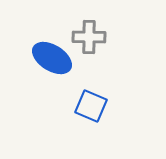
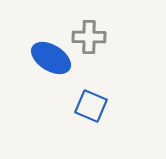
blue ellipse: moved 1 px left
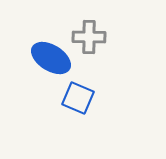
blue square: moved 13 px left, 8 px up
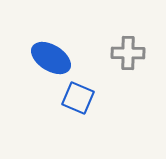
gray cross: moved 39 px right, 16 px down
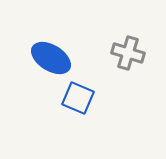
gray cross: rotated 16 degrees clockwise
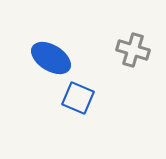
gray cross: moved 5 px right, 3 px up
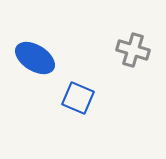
blue ellipse: moved 16 px left
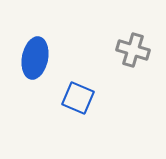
blue ellipse: rotated 69 degrees clockwise
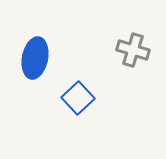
blue square: rotated 24 degrees clockwise
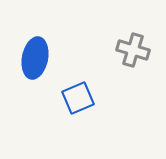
blue square: rotated 20 degrees clockwise
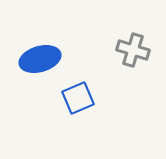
blue ellipse: moved 5 px right, 1 px down; rotated 63 degrees clockwise
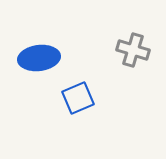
blue ellipse: moved 1 px left, 1 px up; rotated 9 degrees clockwise
